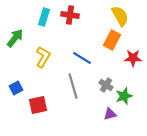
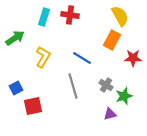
green arrow: rotated 18 degrees clockwise
red square: moved 5 px left, 1 px down
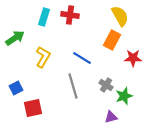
red square: moved 2 px down
purple triangle: moved 1 px right, 3 px down
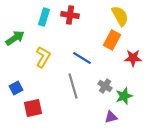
gray cross: moved 1 px left, 1 px down
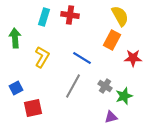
green arrow: rotated 60 degrees counterclockwise
yellow L-shape: moved 1 px left
gray line: rotated 45 degrees clockwise
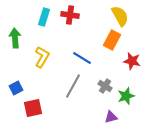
red star: moved 1 px left, 3 px down; rotated 12 degrees clockwise
green star: moved 2 px right
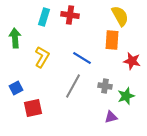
orange rectangle: rotated 24 degrees counterclockwise
gray cross: rotated 24 degrees counterclockwise
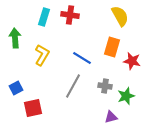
orange rectangle: moved 7 px down; rotated 12 degrees clockwise
yellow L-shape: moved 2 px up
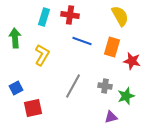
blue line: moved 17 px up; rotated 12 degrees counterclockwise
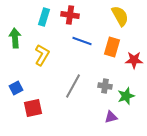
red star: moved 2 px right, 1 px up; rotated 12 degrees counterclockwise
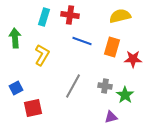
yellow semicircle: rotated 75 degrees counterclockwise
red star: moved 1 px left, 1 px up
green star: moved 1 px left, 1 px up; rotated 18 degrees counterclockwise
